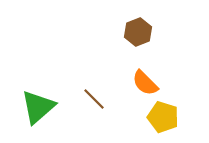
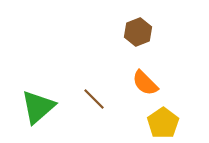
yellow pentagon: moved 6 px down; rotated 20 degrees clockwise
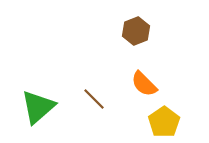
brown hexagon: moved 2 px left, 1 px up
orange semicircle: moved 1 px left, 1 px down
yellow pentagon: moved 1 px right, 1 px up
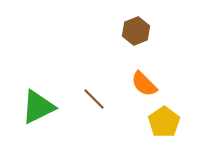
green triangle: rotated 15 degrees clockwise
